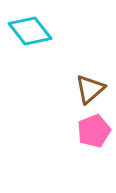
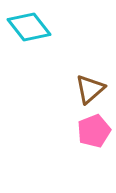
cyan diamond: moved 1 px left, 4 px up
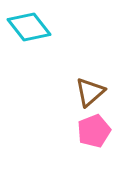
brown triangle: moved 3 px down
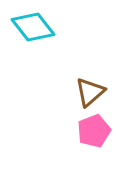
cyan diamond: moved 4 px right
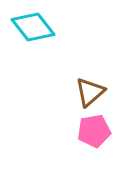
pink pentagon: rotated 12 degrees clockwise
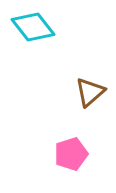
pink pentagon: moved 23 px left, 23 px down; rotated 8 degrees counterclockwise
